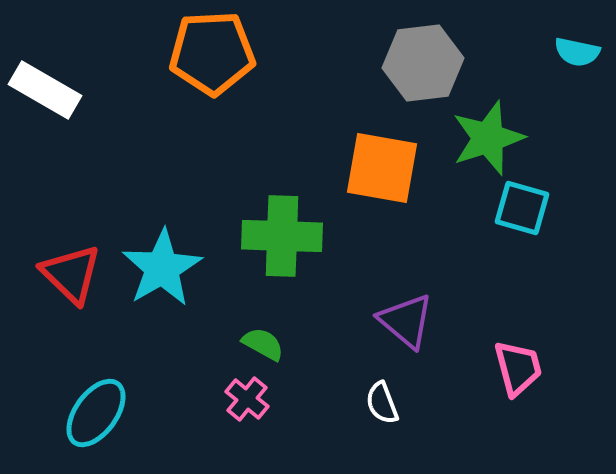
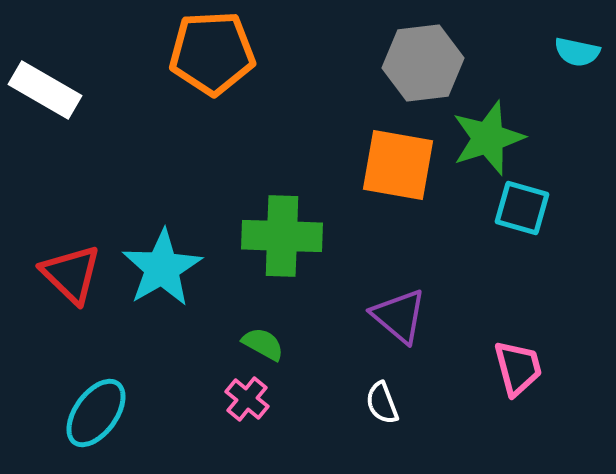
orange square: moved 16 px right, 3 px up
purple triangle: moved 7 px left, 5 px up
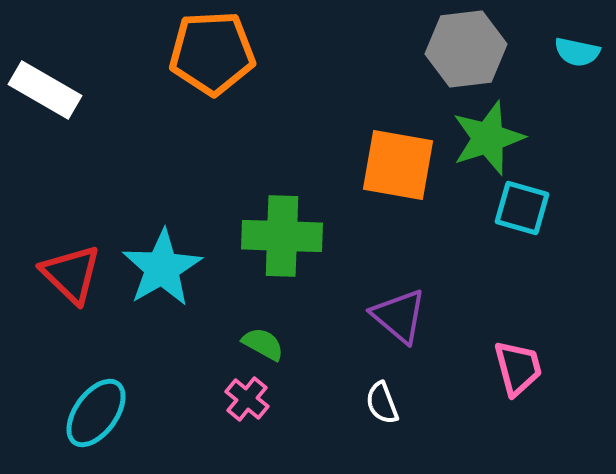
gray hexagon: moved 43 px right, 14 px up
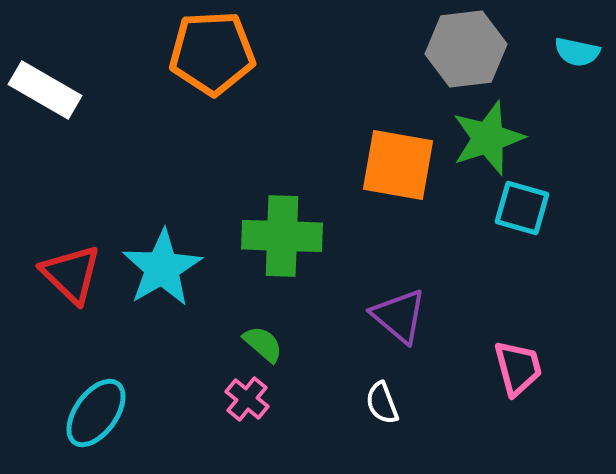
green semicircle: rotated 12 degrees clockwise
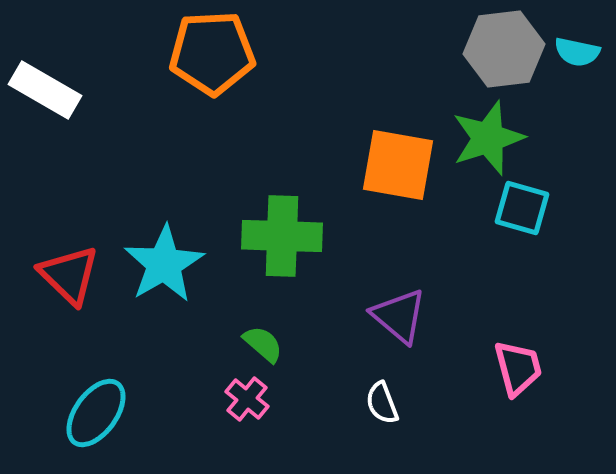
gray hexagon: moved 38 px right
cyan star: moved 2 px right, 4 px up
red triangle: moved 2 px left, 1 px down
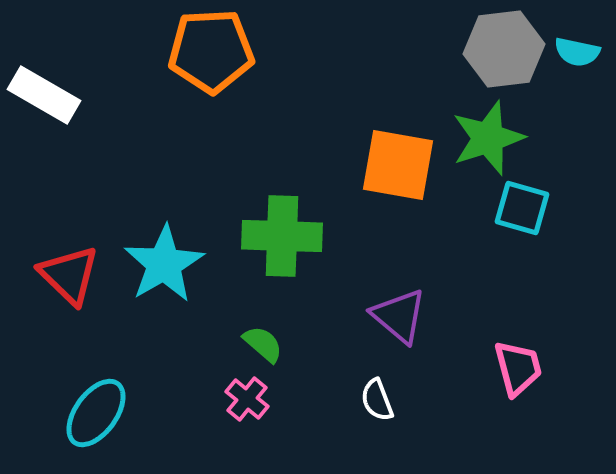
orange pentagon: moved 1 px left, 2 px up
white rectangle: moved 1 px left, 5 px down
white semicircle: moved 5 px left, 3 px up
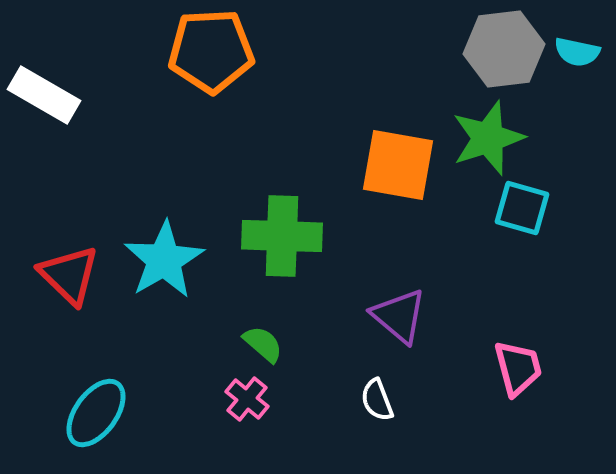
cyan star: moved 4 px up
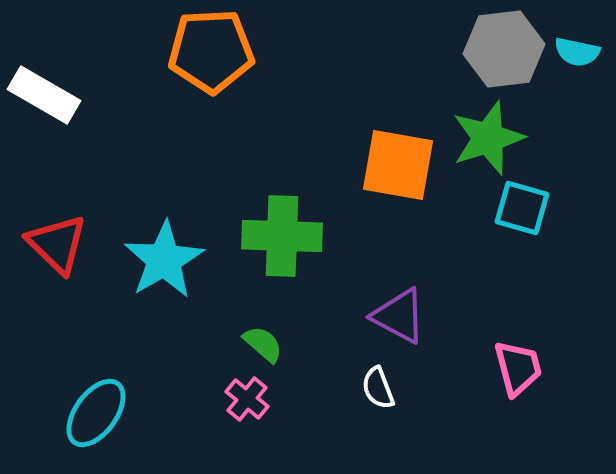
red triangle: moved 12 px left, 31 px up
purple triangle: rotated 12 degrees counterclockwise
white semicircle: moved 1 px right, 12 px up
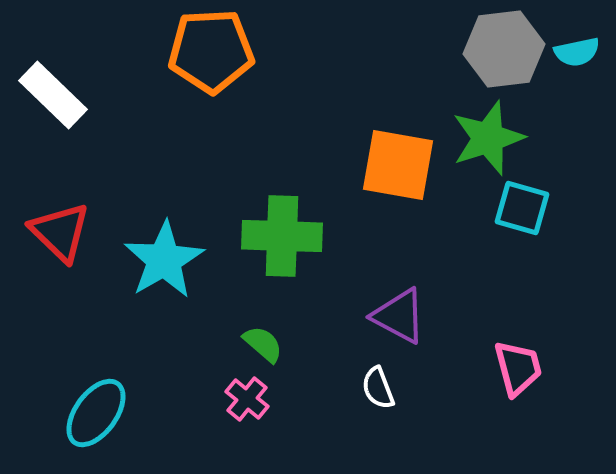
cyan semicircle: rotated 24 degrees counterclockwise
white rectangle: moved 9 px right; rotated 14 degrees clockwise
red triangle: moved 3 px right, 12 px up
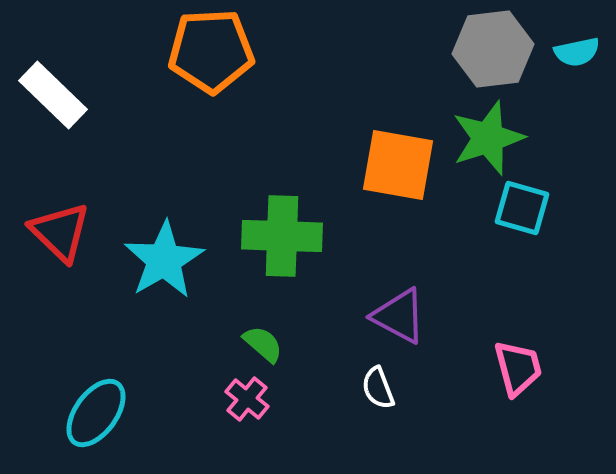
gray hexagon: moved 11 px left
